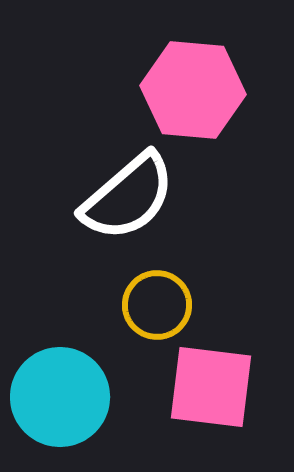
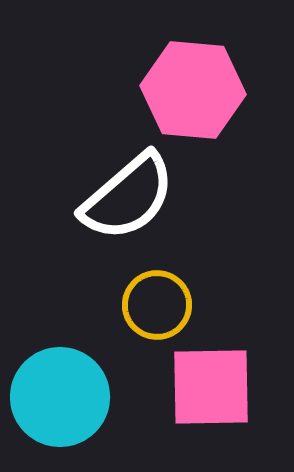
pink square: rotated 8 degrees counterclockwise
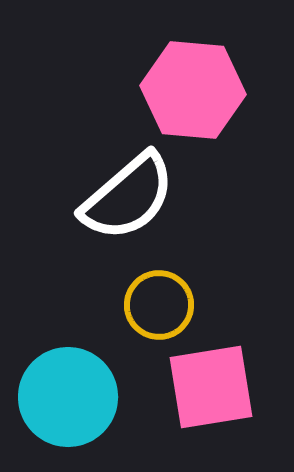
yellow circle: moved 2 px right
pink square: rotated 8 degrees counterclockwise
cyan circle: moved 8 px right
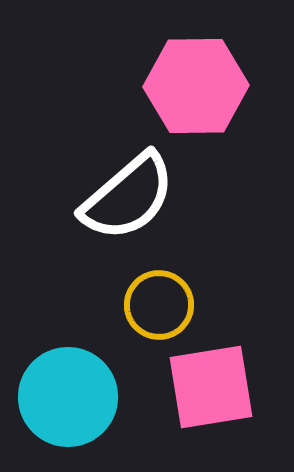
pink hexagon: moved 3 px right, 4 px up; rotated 6 degrees counterclockwise
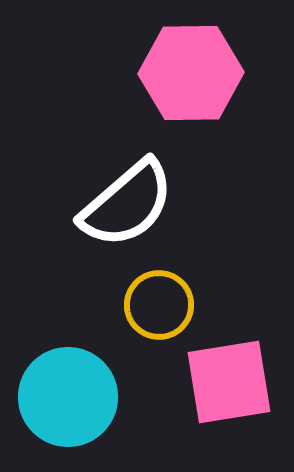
pink hexagon: moved 5 px left, 13 px up
white semicircle: moved 1 px left, 7 px down
pink square: moved 18 px right, 5 px up
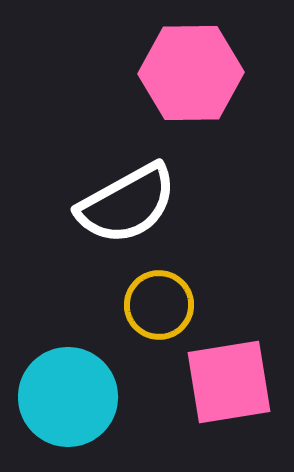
white semicircle: rotated 12 degrees clockwise
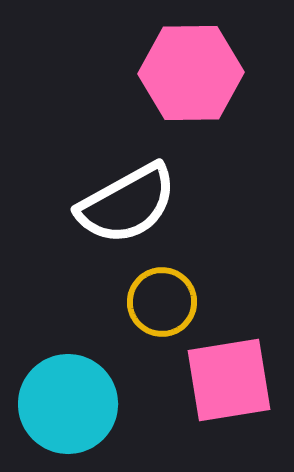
yellow circle: moved 3 px right, 3 px up
pink square: moved 2 px up
cyan circle: moved 7 px down
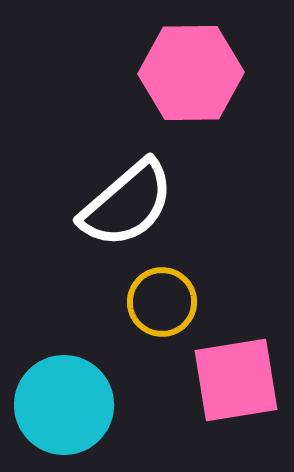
white semicircle: rotated 12 degrees counterclockwise
pink square: moved 7 px right
cyan circle: moved 4 px left, 1 px down
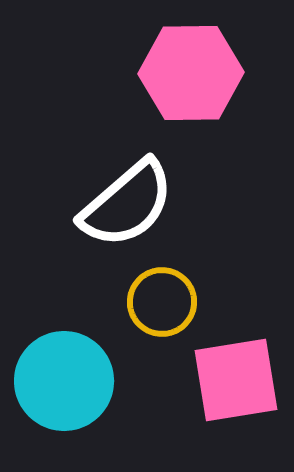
cyan circle: moved 24 px up
